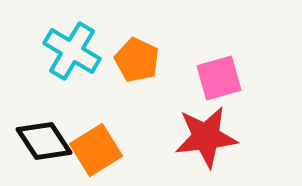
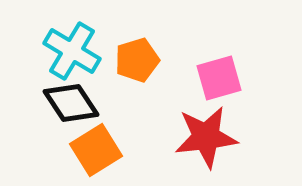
orange pentagon: rotated 30 degrees clockwise
black diamond: moved 27 px right, 38 px up
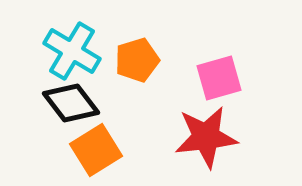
black diamond: rotated 4 degrees counterclockwise
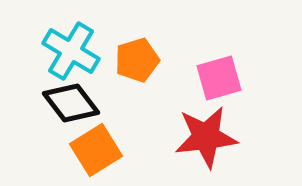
cyan cross: moved 1 px left
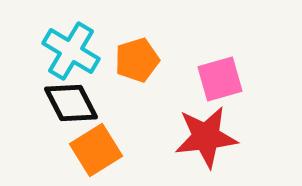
pink square: moved 1 px right, 1 px down
black diamond: rotated 10 degrees clockwise
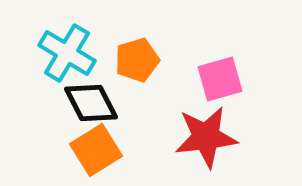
cyan cross: moved 4 px left, 2 px down
black diamond: moved 20 px right
